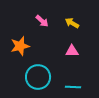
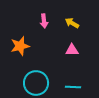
pink arrow: moved 2 px right; rotated 40 degrees clockwise
pink triangle: moved 1 px up
cyan circle: moved 2 px left, 6 px down
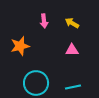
cyan line: rotated 14 degrees counterclockwise
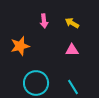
cyan line: rotated 70 degrees clockwise
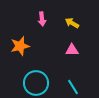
pink arrow: moved 2 px left, 2 px up
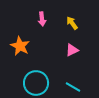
yellow arrow: rotated 24 degrees clockwise
orange star: rotated 30 degrees counterclockwise
pink triangle: rotated 24 degrees counterclockwise
cyan line: rotated 28 degrees counterclockwise
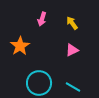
pink arrow: rotated 24 degrees clockwise
orange star: rotated 12 degrees clockwise
cyan circle: moved 3 px right
